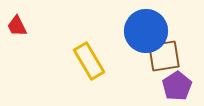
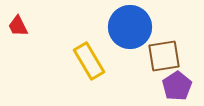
red trapezoid: moved 1 px right
blue circle: moved 16 px left, 4 px up
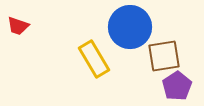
red trapezoid: rotated 45 degrees counterclockwise
yellow rectangle: moved 5 px right, 2 px up
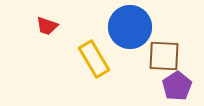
red trapezoid: moved 29 px right
brown square: rotated 12 degrees clockwise
